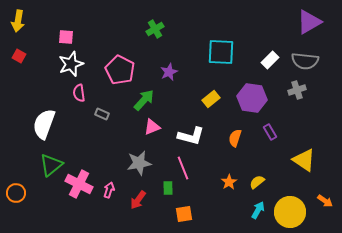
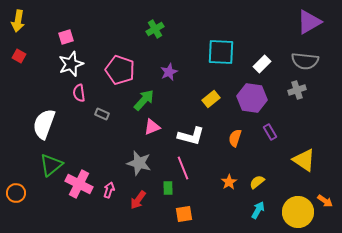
pink square: rotated 21 degrees counterclockwise
white rectangle: moved 8 px left, 4 px down
pink pentagon: rotated 8 degrees counterclockwise
gray star: rotated 25 degrees clockwise
yellow circle: moved 8 px right
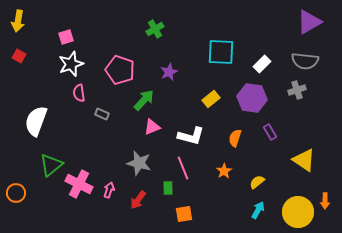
white semicircle: moved 8 px left, 3 px up
orange star: moved 5 px left, 11 px up
orange arrow: rotated 56 degrees clockwise
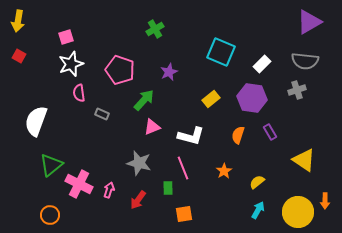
cyan square: rotated 20 degrees clockwise
orange semicircle: moved 3 px right, 3 px up
orange circle: moved 34 px right, 22 px down
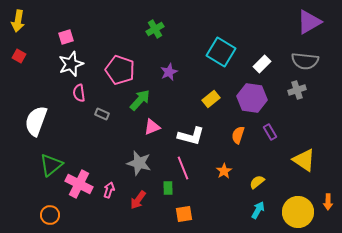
cyan square: rotated 8 degrees clockwise
green arrow: moved 4 px left
orange arrow: moved 3 px right, 1 px down
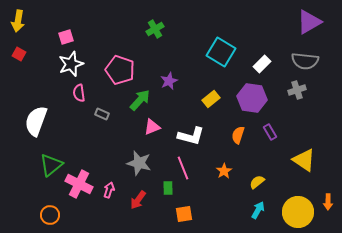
red square: moved 2 px up
purple star: moved 9 px down
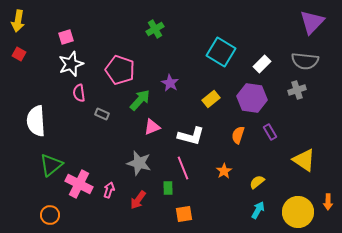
purple triangle: moved 3 px right; rotated 16 degrees counterclockwise
purple star: moved 1 px right, 2 px down; rotated 18 degrees counterclockwise
white semicircle: rotated 24 degrees counterclockwise
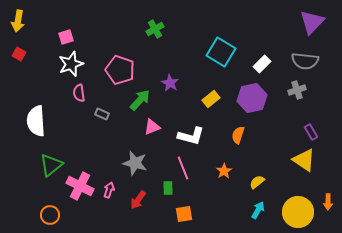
purple hexagon: rotated 20 degrees counterclockwise
purple rectangle: moved 41 px right
gray star: moved 4 px left
pink cross: moved 1 px right, 2 px down
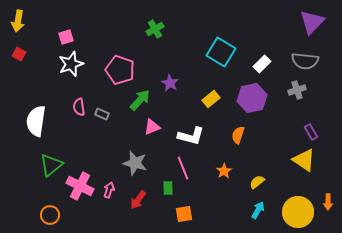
pink semicircle: moved 14 px down
white semicircle: rotated 12 degrees clockwise
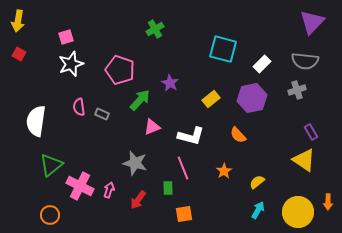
cyan square: moved 2 px right, 3 px up; rotated 16 degrees counterclockwise
orange semicircle: rotated 60 degrees counterclockwise
